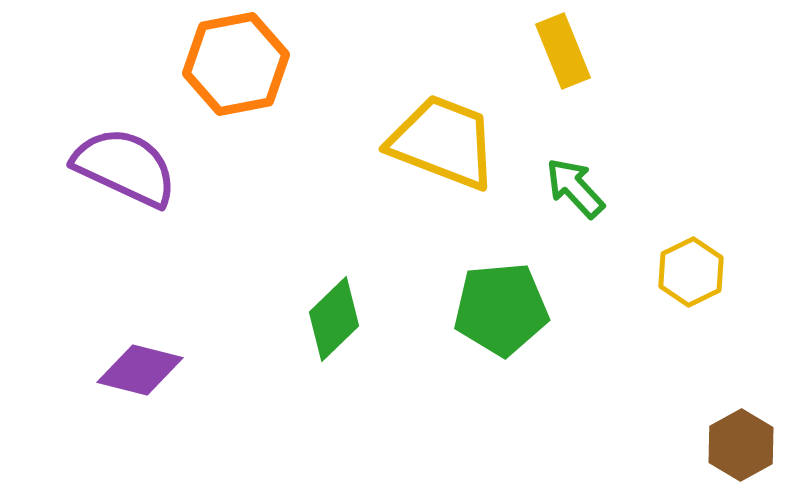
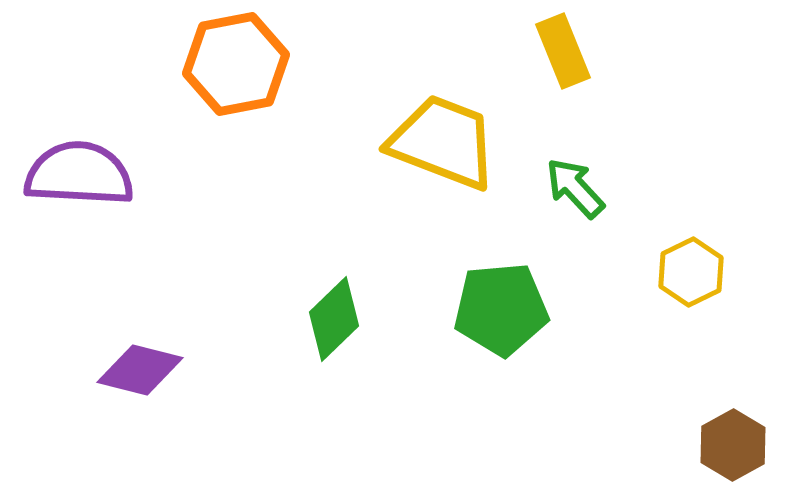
purple semicircle: moved 46 px left, 7 px down; rotated 22 degrees counterclockwise
brown hexagon: moved 8 px left
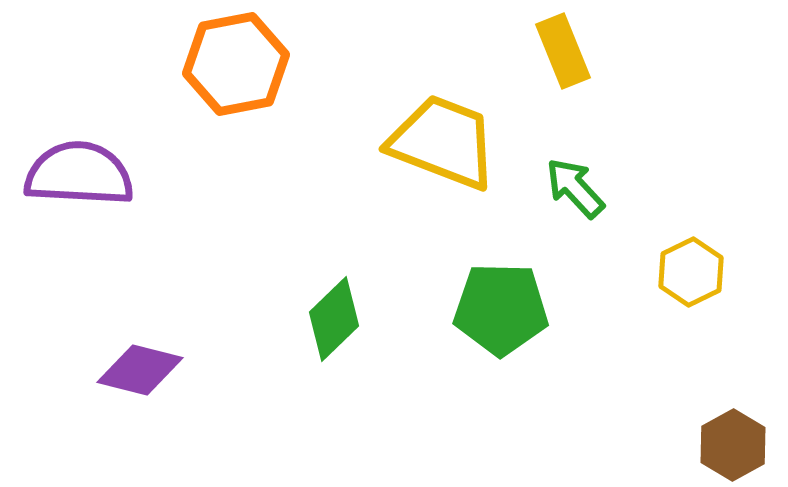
green pentagon: rotated 6 degrees clockwise
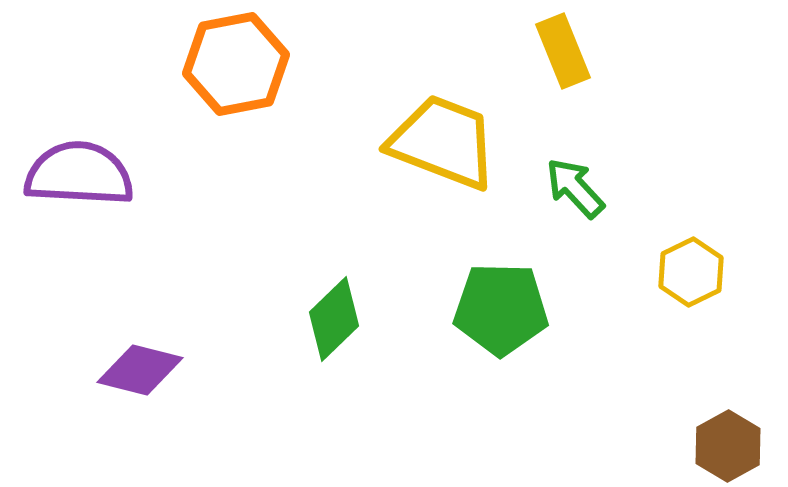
brown hexagon: moved 5 px left, 1 px down
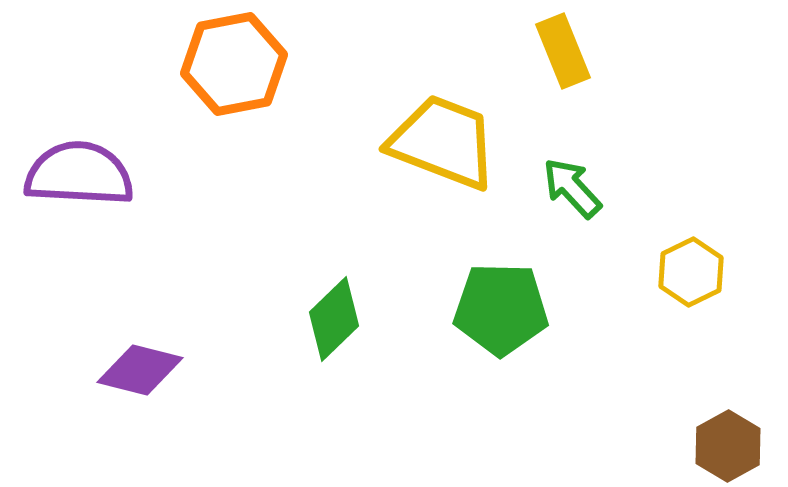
orange hexagon: moved 2 px left
green arrow: moved 3 px left
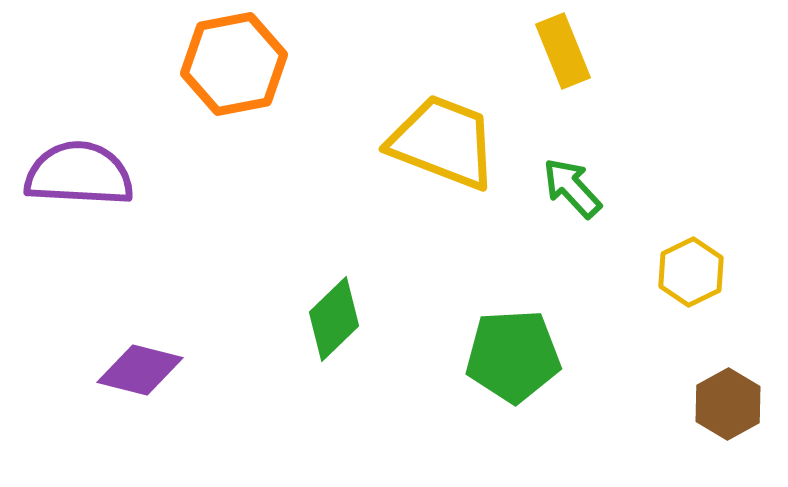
green pentagon: moved 12 px right, 47 px down; rotated 4 degrees counterclockwise
brown hexagon: moved 42 px up
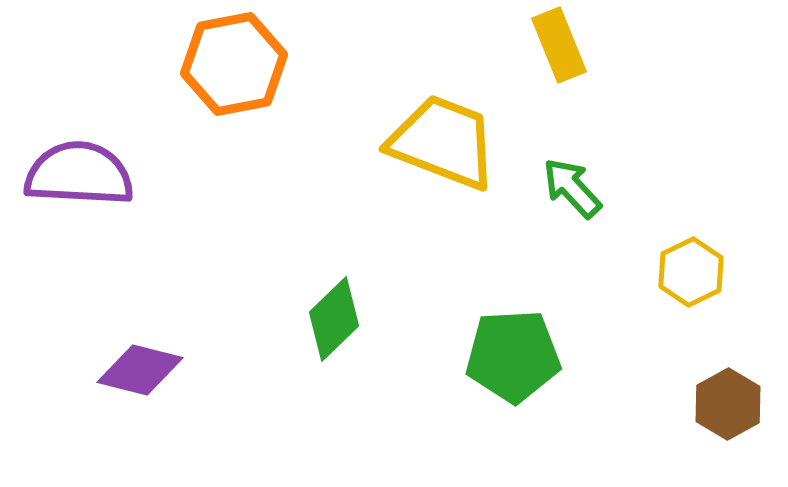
yellow rectangle: moved 4 px left, 6 px up
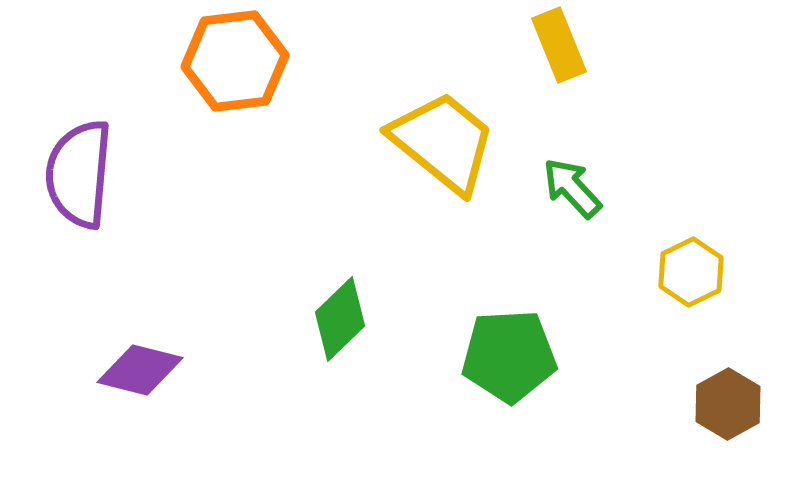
orange hexagon: moved 1 px right, 3 px up; rotated 4 degrees clockwise
yellow trapezoid: rotated 18 degrees clockwise
purple semicircle: rotated 88 degrees counterclockwise
green diamond: moved 6 px right
green pentagon: moved 4 px left
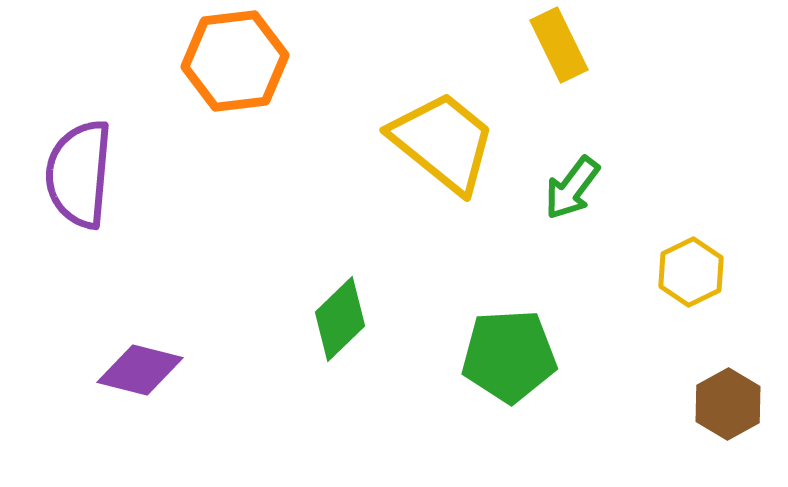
yellow rectangle: rotated 4 degrees counterclockwise
green arrow: rotated 100 degrees counterclockwise
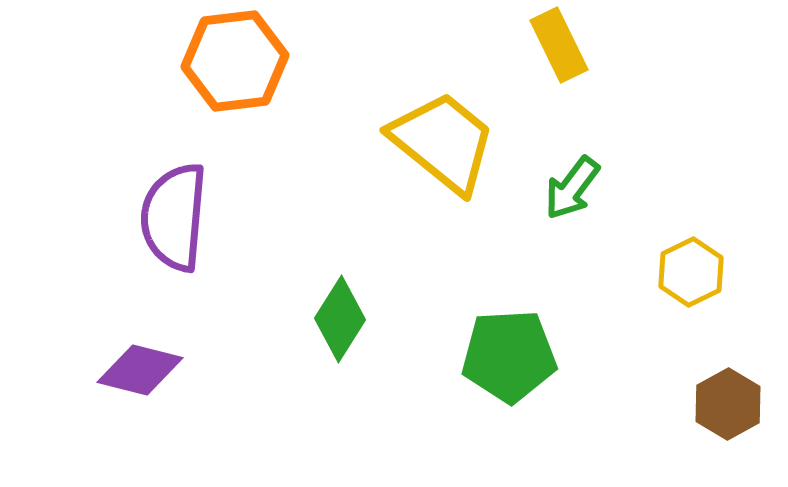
purple semicircle: moved 95 px right, 43 px down
green diamond: rotated 14 degrees counterclockwise
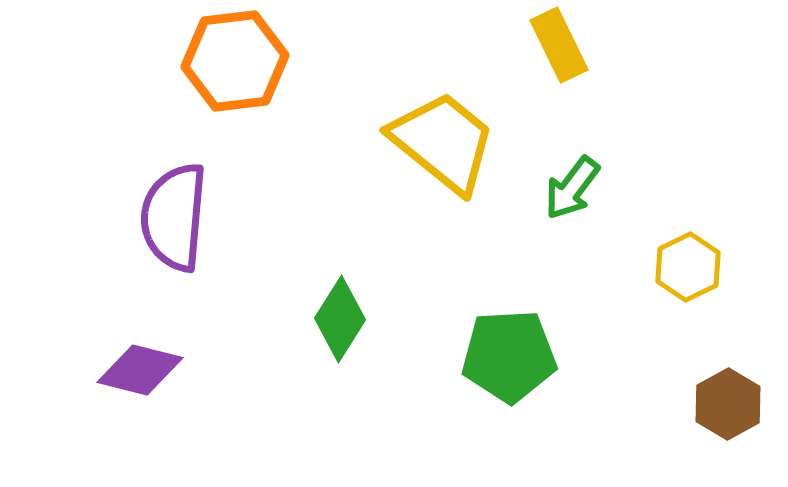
yellow hexagon: moved 3 px left, 5 px up
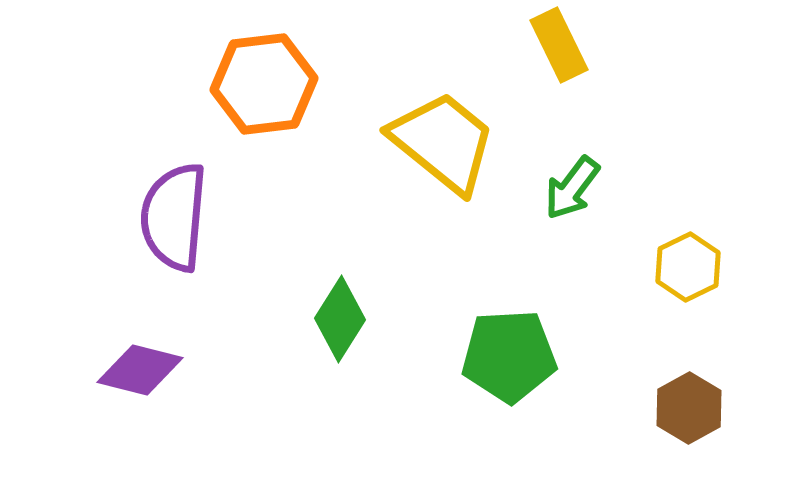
orange hexagon: moved 29 px right, 23 px down
brown hexagon: moved 39 px left, 4 px down
